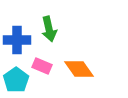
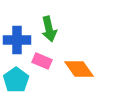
pink rectangle: moved 5 px up
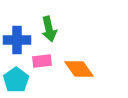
pink rectangle: rotated 30 degrees counterclockwise
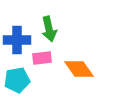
pink rectangle: moved 3 px up
cyan pentagon: moved 1 px right; rotated 25 degrees clockwise
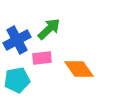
green arrow: rotated 120 degrees counterclockwise
blue cross: rotated 28 degrees counterclockwise
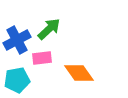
orange diamond: moved 4 px down
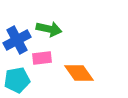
green arrow: rotated 55 degrees clockwise
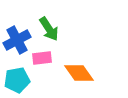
green arrow: rotated 45 degrees clockwise
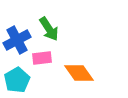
cyan pentagon: rotated 20 degrees counterclockwise
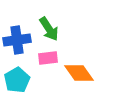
blue cross: rotated 20 degrees clockwise
pink rectangle: moved 6 px right
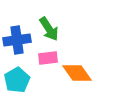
orange diamond: moved 2 px left
